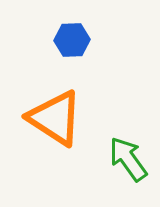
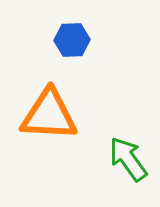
orange triangle: moved 6 px left, 3 px up; rotated 30 degrees counterclockwise
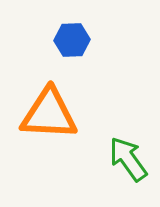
orange triangle: moved 1 px up
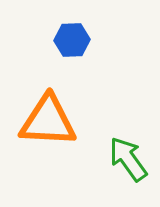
orange triangle: moved 1 px left, 7 px down
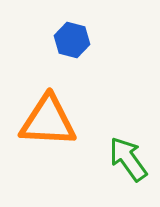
blue hexagon: rotated 16 degrees clockwise
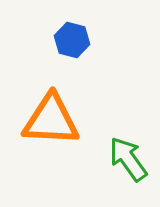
orange triangle: moved 3 px right, 1 px up
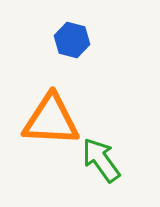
green arrow: moved 27 px left, 1 px down
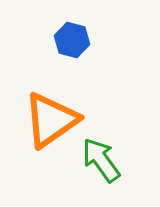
orange triangle: rotated 38 degrees counterclockwise
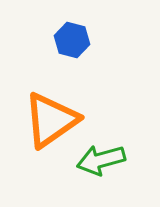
green arrow: rotated 69 degrees counterclockwise
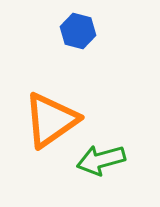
blue hexagon: moved 6 px right, 9 px up
